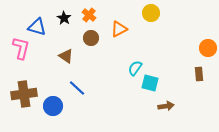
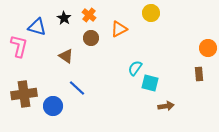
pink L-shape: moved 2 px left, 2 px up
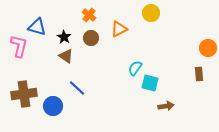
black star: moved 19 px down
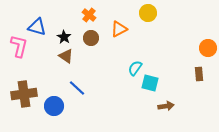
yellow circle: moved 3 px left
blue circle: moved 1 px right
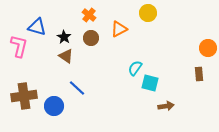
brown cross: moved 2 px down
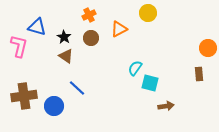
orange cross: rotated 24 degrees clockwise
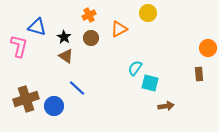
brown cross: moved 2 px right, 3 px down; rotated 10 degrees counterclockwise
